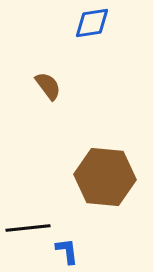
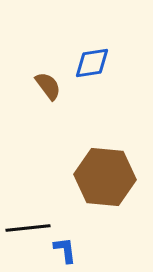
blue diamond: moved 40 px down
blue L-shape: moved 2 px left, 1 px up
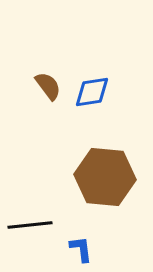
blue diamond: moved 29 px down
black line: moved 2 px right, 3 px up
blue L-shape: moved 16 px right, 1 px up
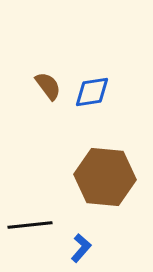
blue L-shape: moved 1 px up; rotated 48 degrees clockwise
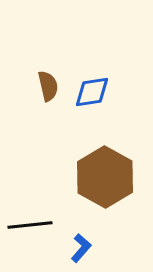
brown semicircle: rotated 24 degrees clockwise
brown hexagon: rotated 24 degrees clockwise
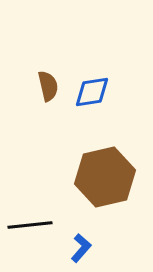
brown hexagon: rotated 18 degrees clockwise
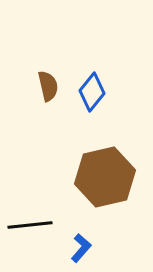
blue diamond: rotated 42 degrees counterclockwise
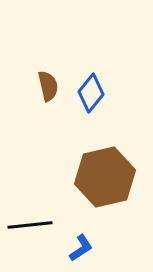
blue diamond: moved 1 px left, 1 px down
blue L-shape: rotated 16 degrees clockwise
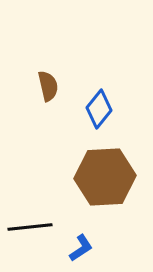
blue diamond: moved 8 px right, 16 px down
brown hexagon: rotated 10 degrees clockwise
black line: moved 2 px down
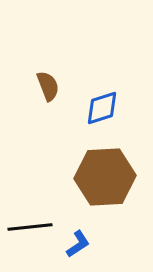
brown semicircle: rotated 8 degrees counterclockwise
blue diamond: moved 3 px right, 1 px up; rotated 33 degrees clockwise
blue L-shape: moved 3 px left, 4 px up
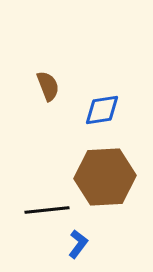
blue diamond: moved 2 px down; rotated 9 degrees clockwise
black line: moved 17 px right, 17 px up
blue L-shape: rotated 20 degrees counterclockwise
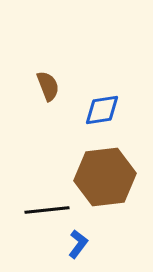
brown hexagon: rotated 4 degrees counterclockwise
